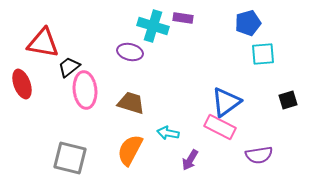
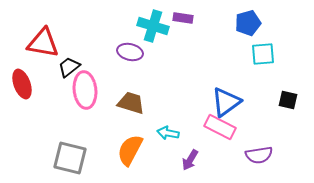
black square: rotated 30 degrees clockwise
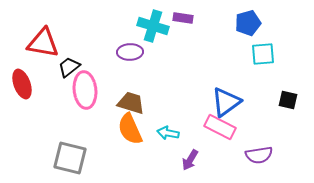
purple ellipse: rotated 15 degrees counterclockwise
orange semicircle: moved 21 px up; rotated 52 degrees counterclockwise
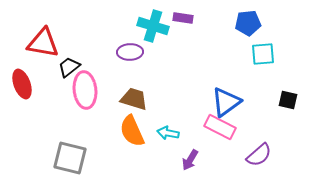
blue pentagon: rotated 10 degrees clockwise
brown trapezoid: moved 3 px right, 4 px up
orange semicircle: moved 2 px right, 2 px down
purple semicircle: rotated 32 degrees counterclockwise
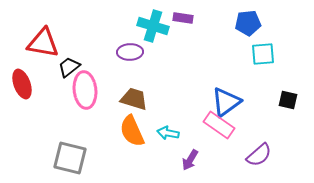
pink rectangle: moved 1 px left, 2 px up; rotated 8 degrees clockwise
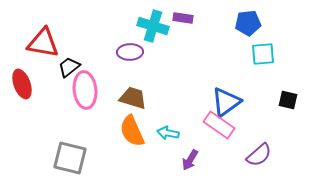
brown trapezoid: moved 1 px left, 1 px up
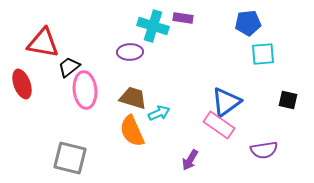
cyan arrow: moved 9 px left, 20 px up; rotated 145 degrees clockwise
purple semicircle: moved 5 px right, 5 px up; rotated 32 degrees clockwise
